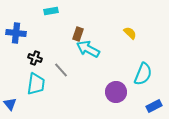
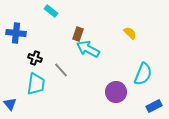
cyan rectangle: rotated 48 degrees clockwise
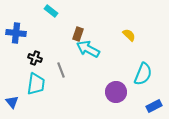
yellow semicircle: moved 1 px left, 2 px down
gray line: rotated 21 degrees clockwise
blue triangle: moved 2 px right, 2 px up
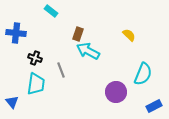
cyan arrow: moved 2 px down
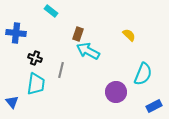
gray line: rotated 35 degrees clockwise
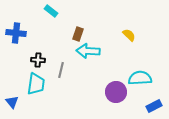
cyan arrow: rotated 25 degrees counterclockwise
black cross: moved 3 px right, 2 px down; rotated 16 degrees counterclockwise
cyan semicircle: moved 3 px left, 4 px down; rotated 115 degrees counterclockwise
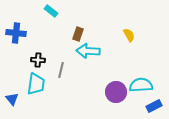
yellow semicircle: rotated 16 degrees clockwise
cyan semicircle: moved 1 px right, 7 px down
blue triangle: moved 3 px up
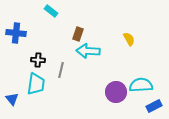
yellow semicircle: moved 4 px down
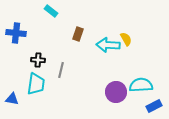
yellow semicircle: moved 3 px left
cyan arrow: moved 20 px right, 6 px up
blue triangle: rotated 40 degrees counterclockwise
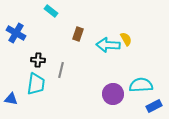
blue cross: rotated 24 degrees clockwise
purple circle: moved 3 px left, 2 px down
blue triangle: moved 1 px left
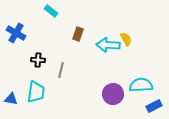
cyan trapezoid: moved 8 px down
